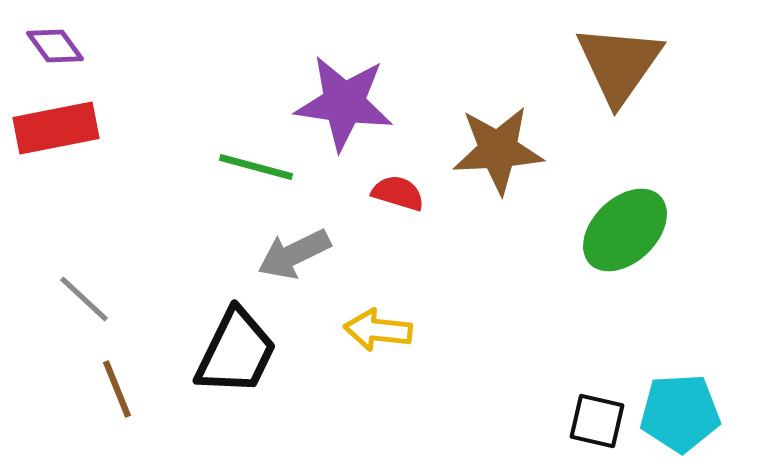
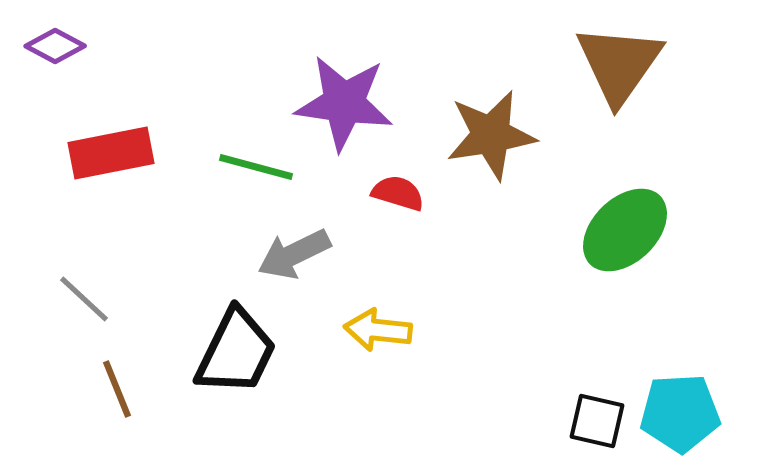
purple diamond: rotated 26 degrees counterclockwise
red rectangle: moved 55 px right, 25 px down
brown star: moved 7 px left, 15 px up; rotated 6 degrees counterclockwise
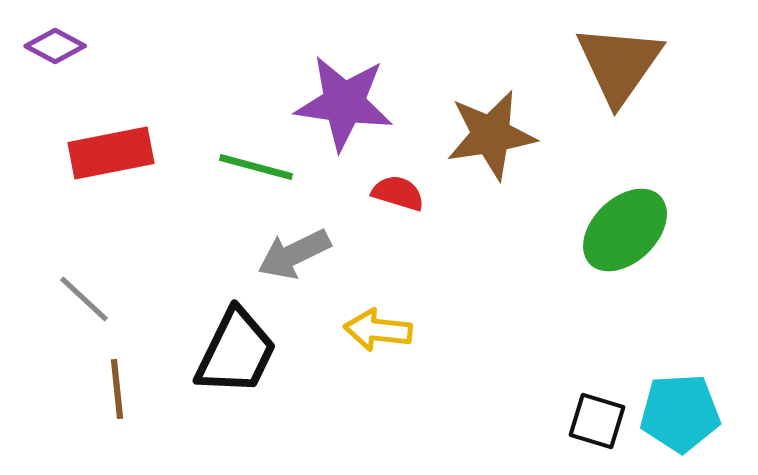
brown line: rotated 16 degrees clockwise
black square: rotated 4 degrees clockwise
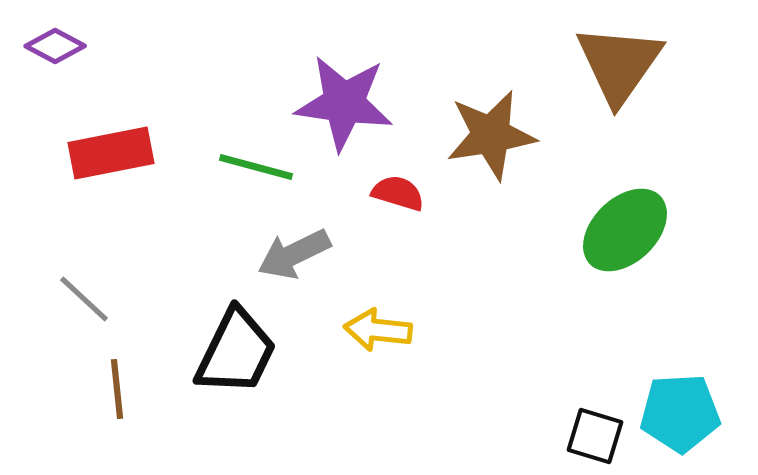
black square: moved 2 px left, 15 px down
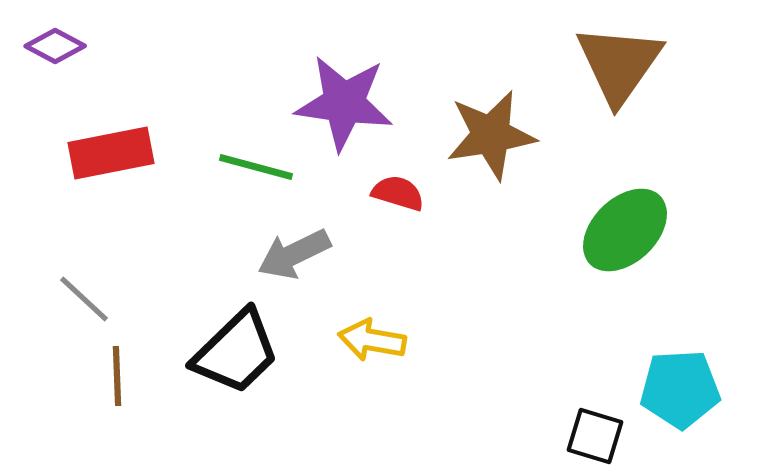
yellow arrow: moved 6 px left, 10 px down; rotated 4 degrees clockwise
black trapezoid: rotated 20 degrees clockwise
brown line: moved 13 px up; rotated 4 degrees clockwise
cyan pentagon: moved 24 px up
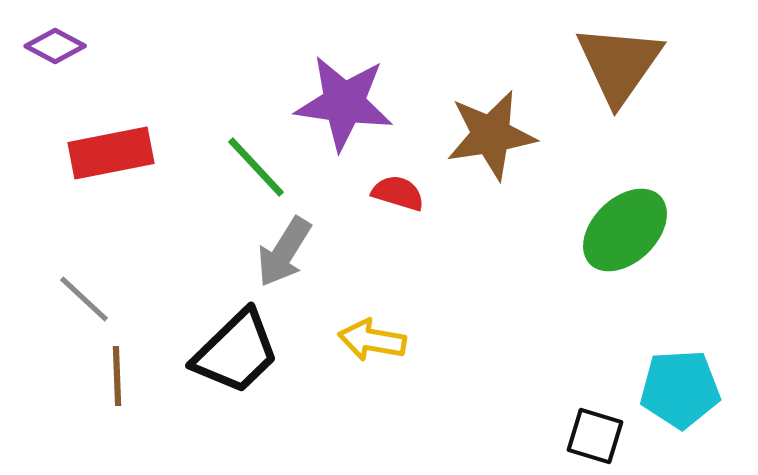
green line: rotated 32 degrees clockwise
gray arrow: moved 10 px left, 2 px up; rotated 32 degrees counterclockwise
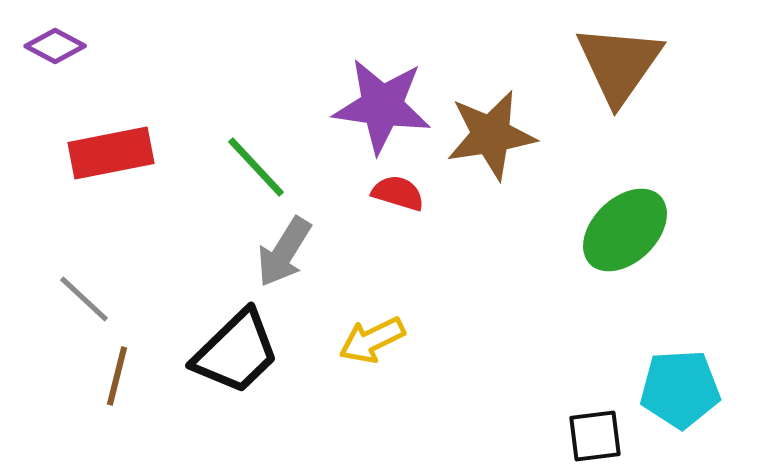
purple star: moved 38 px right, 3 px down
yellow arrow: rotated 36 degrees counterclockwise
brown line: rotated 16 degrees clockwise
black square: rotated 24 degrees counterclockwise
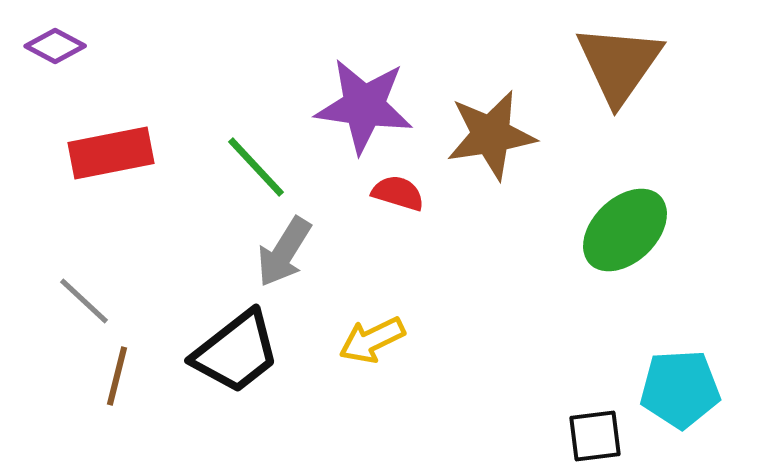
purple star: moved 18 px left
gray line: moved 2 px down
black trapezoid: rotated 6 degrees clockwise
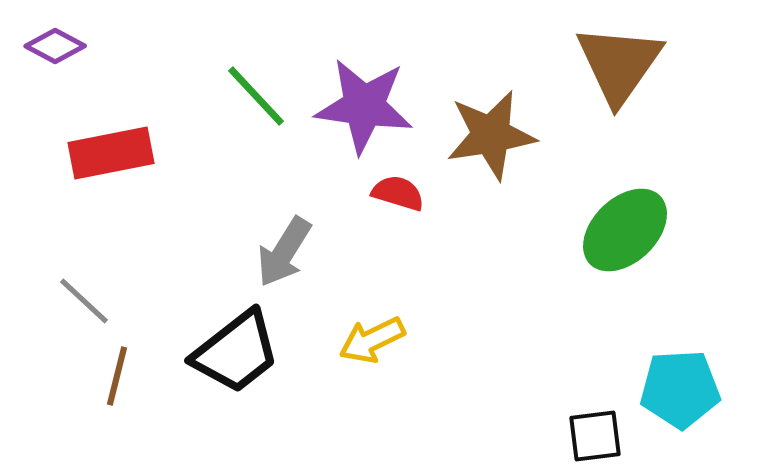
green line: moved 71 px up
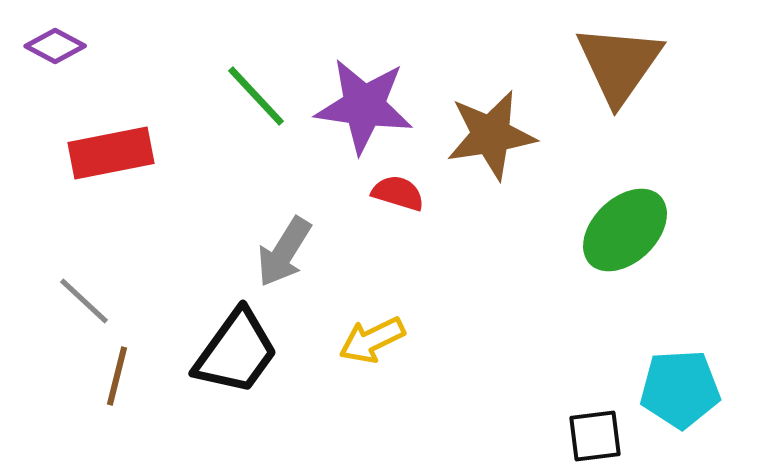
black trapezoid: rotated 16 degrees counterclockwise
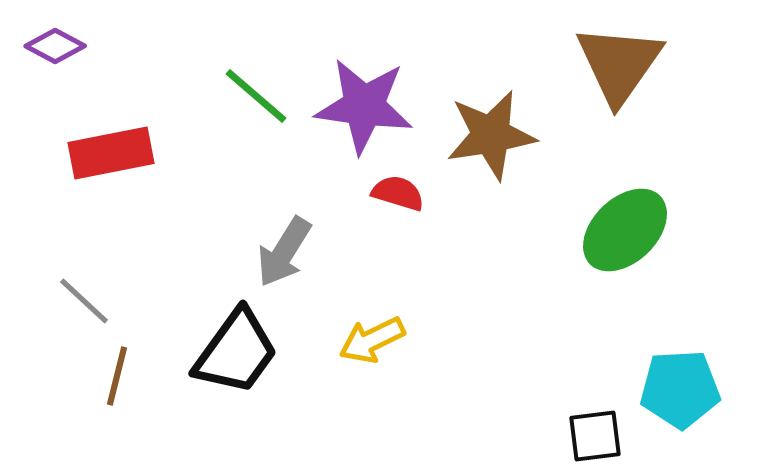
green line: rotated 6 degrees counterclockwise
